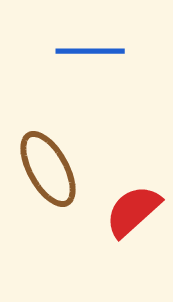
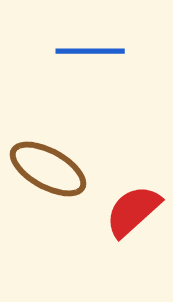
brown ellipse: rotated 32 degrees counterclockwise
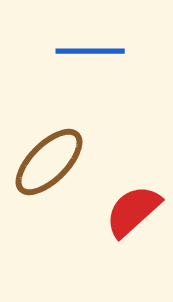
brown ellipse: moved 1 px right, 7 px up; rotated 74 degrees counterclockwise
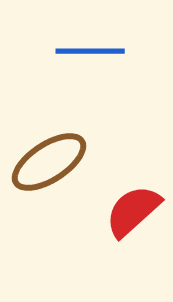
brown ellipse: rotated 12 degrees clockwise
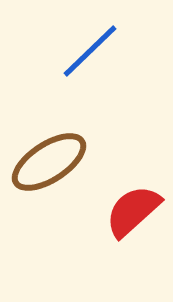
blue line: rotated 44 degrees counterclockwise
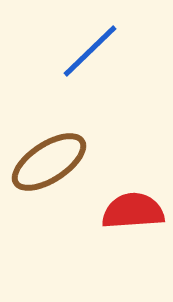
red semicircle: rotated 38 degrees clockwise
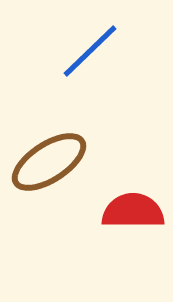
red semicircle: rotated 4 degrees clockwise
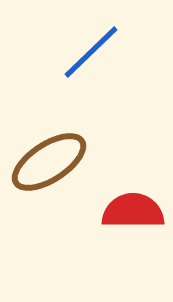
blue line: moved 1 px right, 1 px down
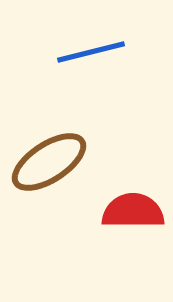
blue line: rotated 30 degrees clockwise
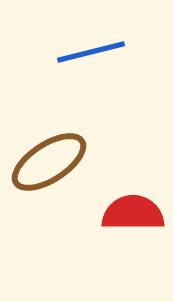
red semicircle: moved 2 px down
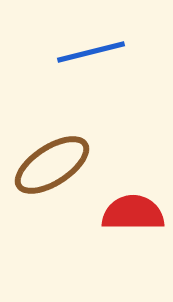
brown ellipse: moved 3 px right, 3 px down
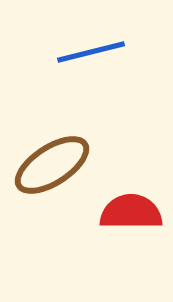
red semicircle: moved 2 px left, 1 px up
